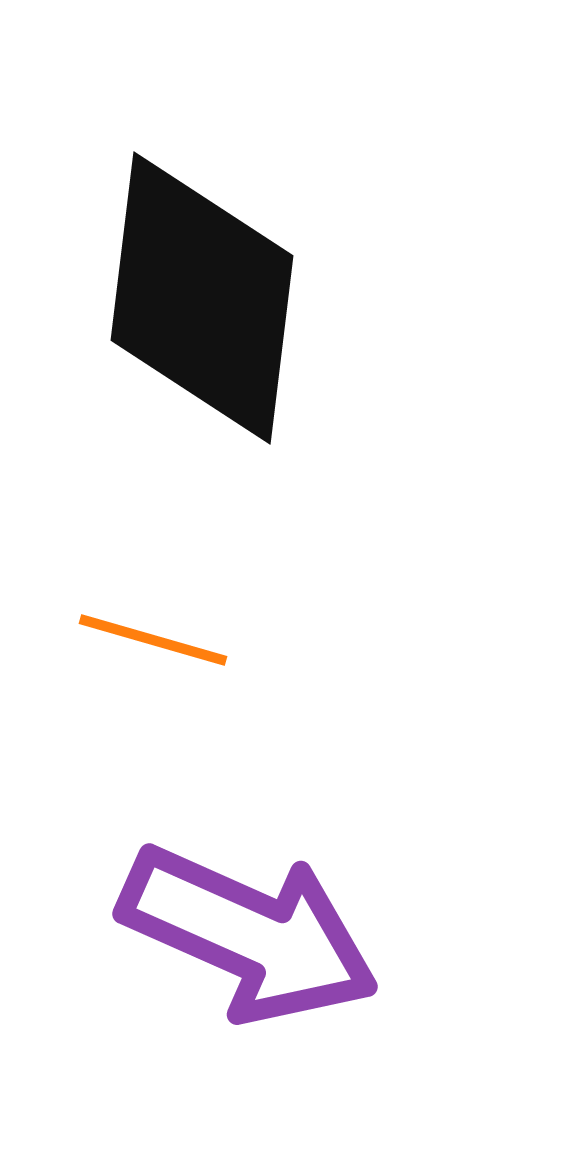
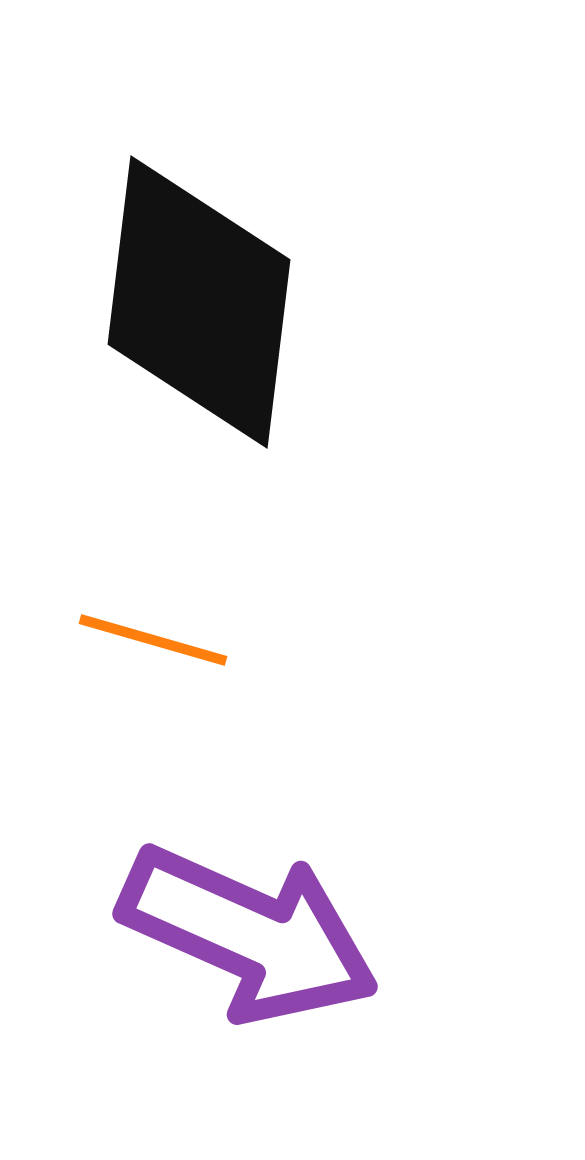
black diamond: moved 3 px left, 4 px down
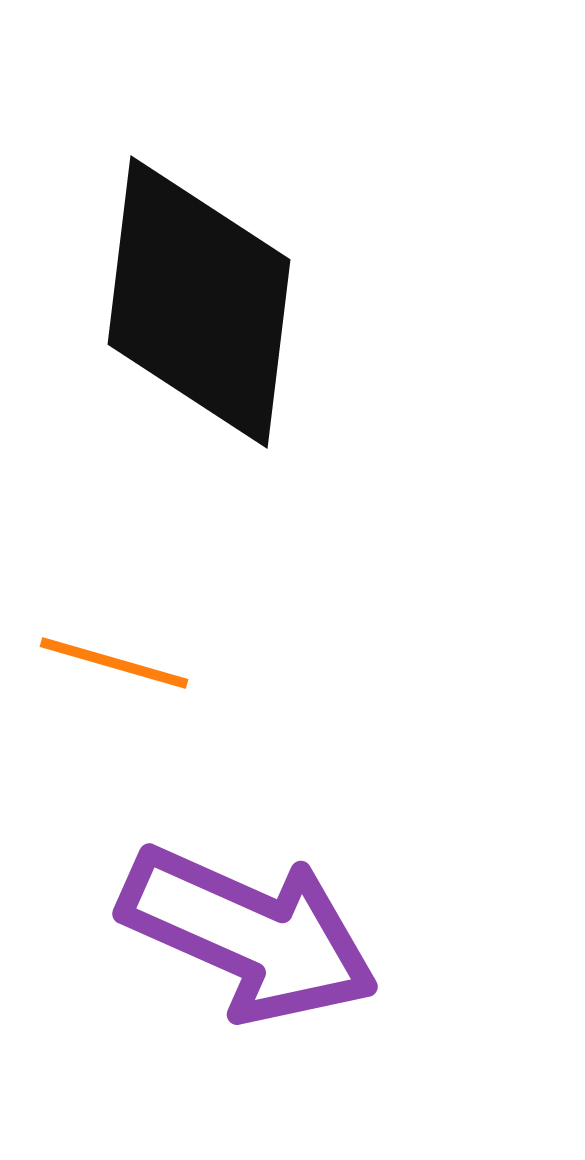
orange line: moved 39 px left, 23 px down
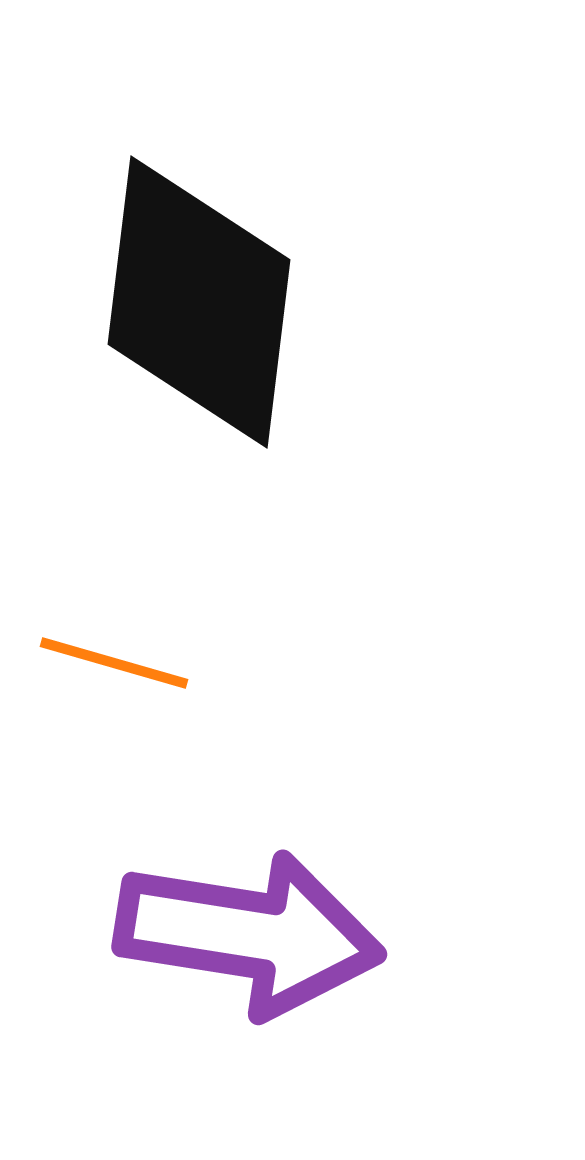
purple arrow: rotated 15 degrees counterclockwise
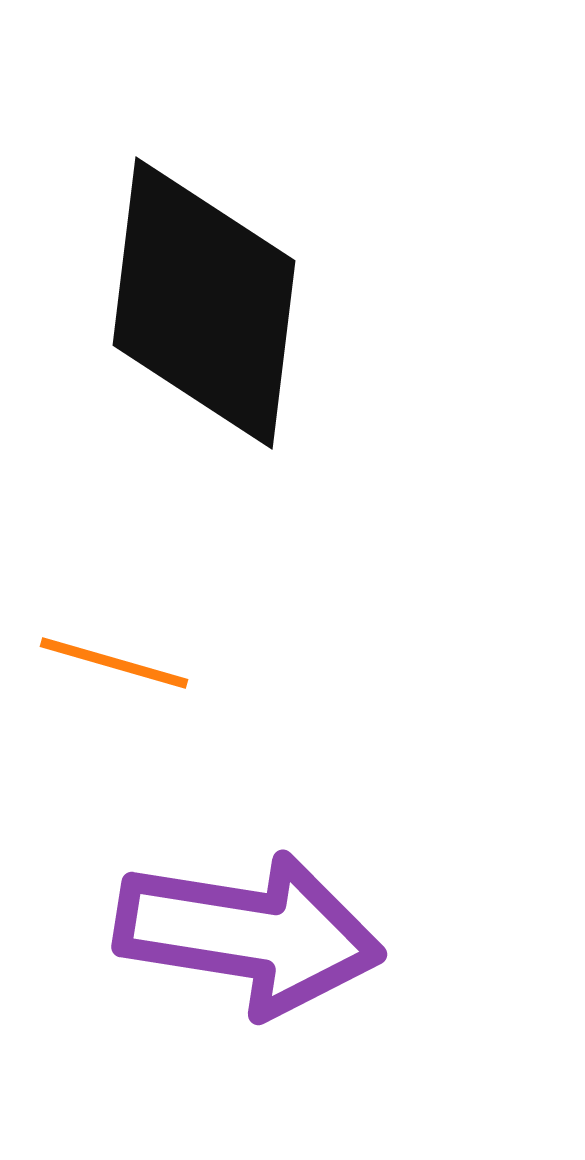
black diamond: moved 5 px right, 1 px down
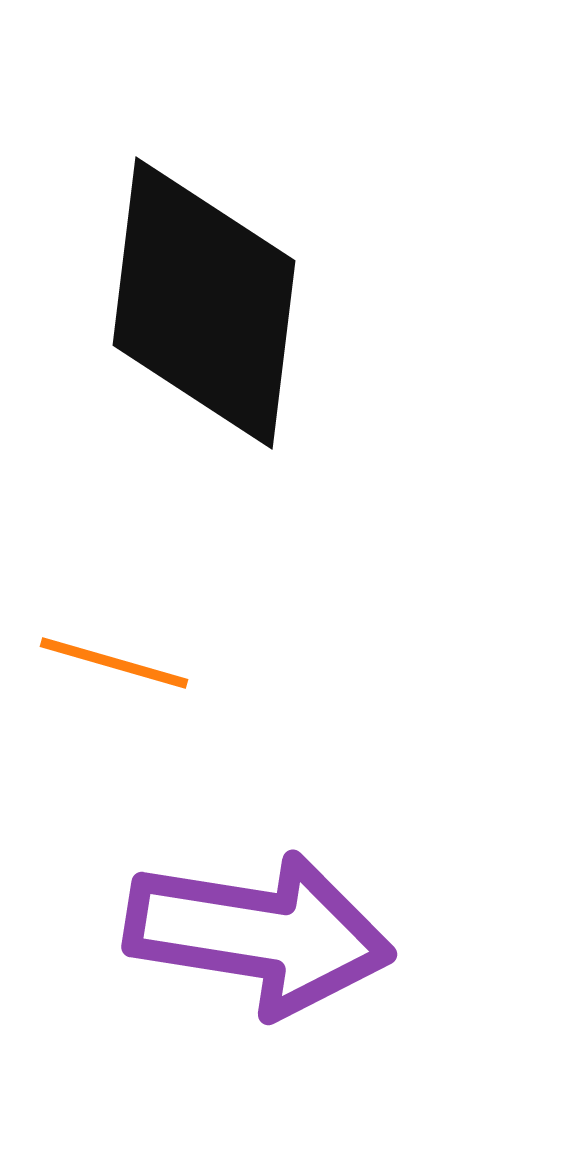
purple arrow: moved 10 px right
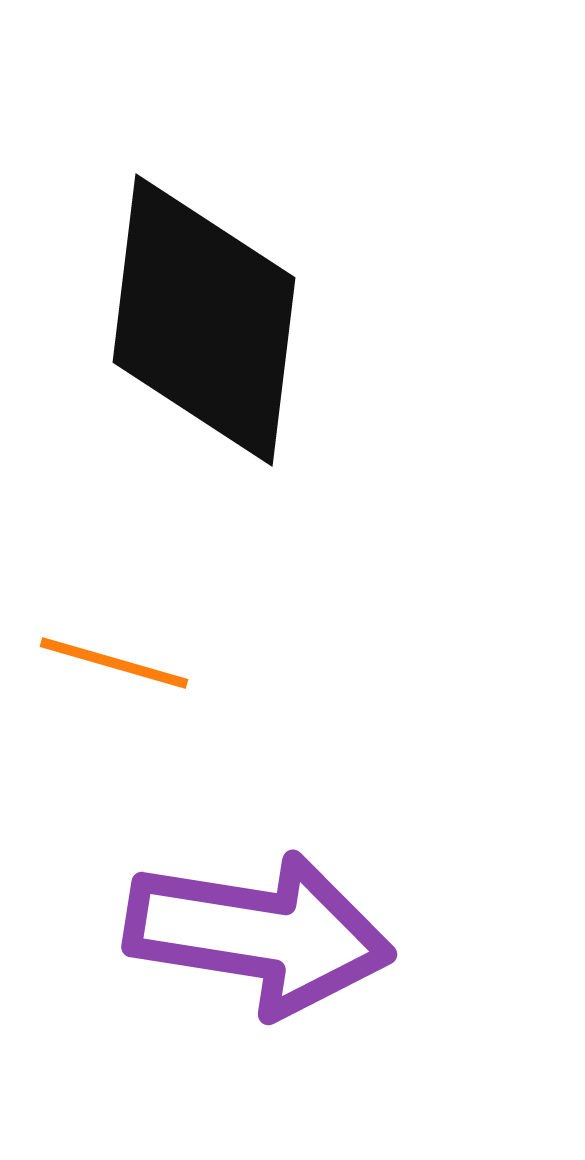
black diamond: moved 17 px down
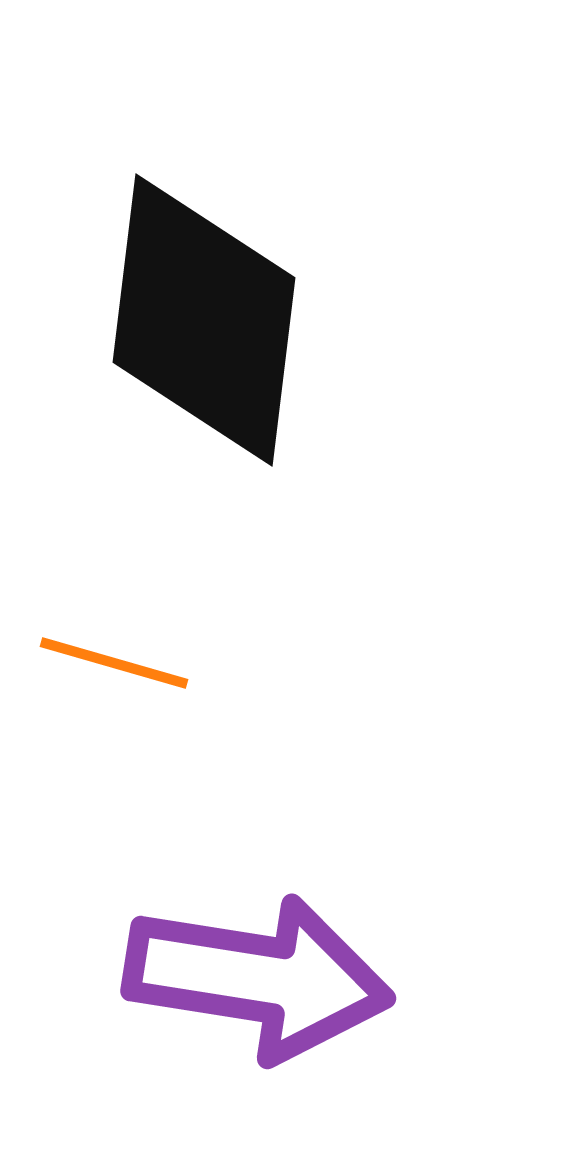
purple arrow: moved 1 px left, 44 px down
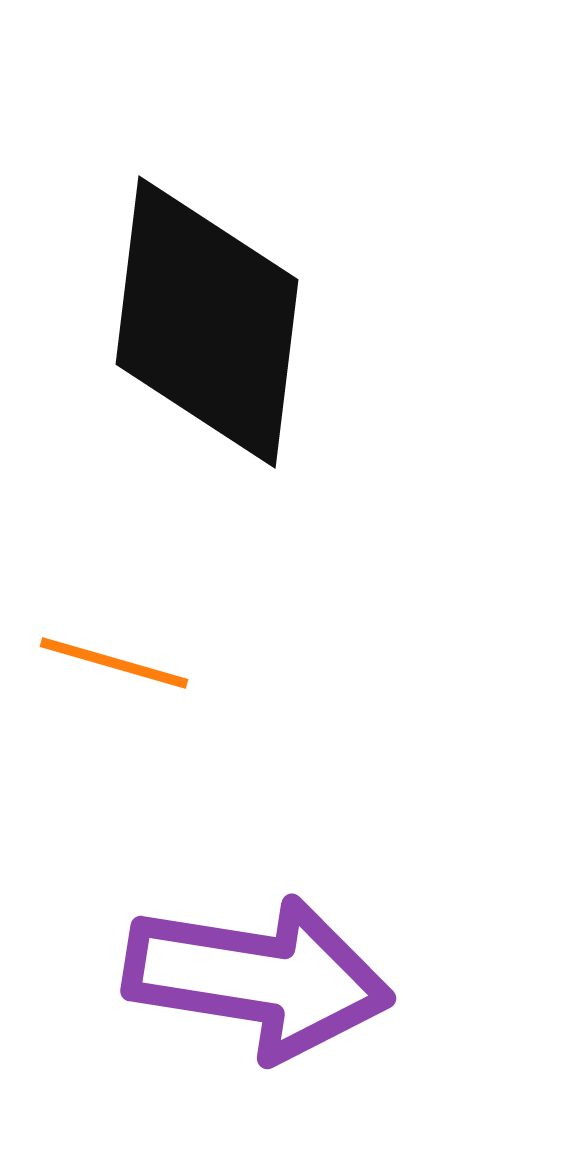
black diamond: moved 3 px right, 2 px down
